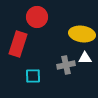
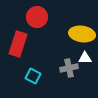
gray cross: moved 3 px right, 3 px down
cyan square: rotated 28 degrees clockwise
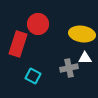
red circle: moved 1 px right, 7 px down
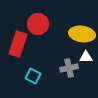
white triangle: moved 1 px right, 1 px up
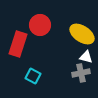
red circle: moved 2 px right, 1 px down
yellow ellipse: rotated 25 degrees clockwise
white triangle: rotated 16 degrees clockwise
gray cross: moved 12 px right, 5 px down
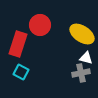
white triangle: moved 1 px down
cyan square: moved 12 px left, 4 px up
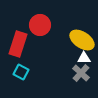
yellow ellipse: moved 6 px down
white triangle: moved 2 px left; rotated 16 degrees counterclockwise
gray cross: rotated 36 degrees counterclockwise
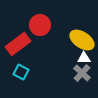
red rectangle: rotated 35 degrees clockwise
gray cross: moved 1 px right
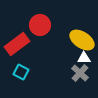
red rectangle: moved 1 px left
gray cross: moved 2 px left
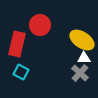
red rectangle: rotated 40 degrees counterclockwise
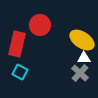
cyan square: moved 1 px left
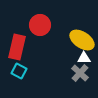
red rectangle: moved 3 px down
cyan square: moved 1 px left, 1 px up
